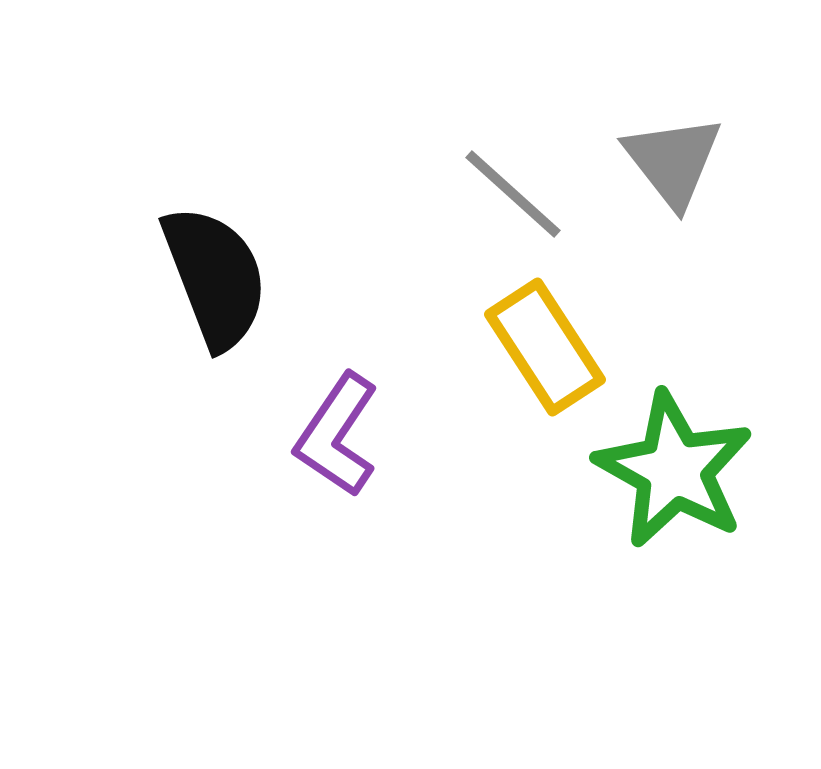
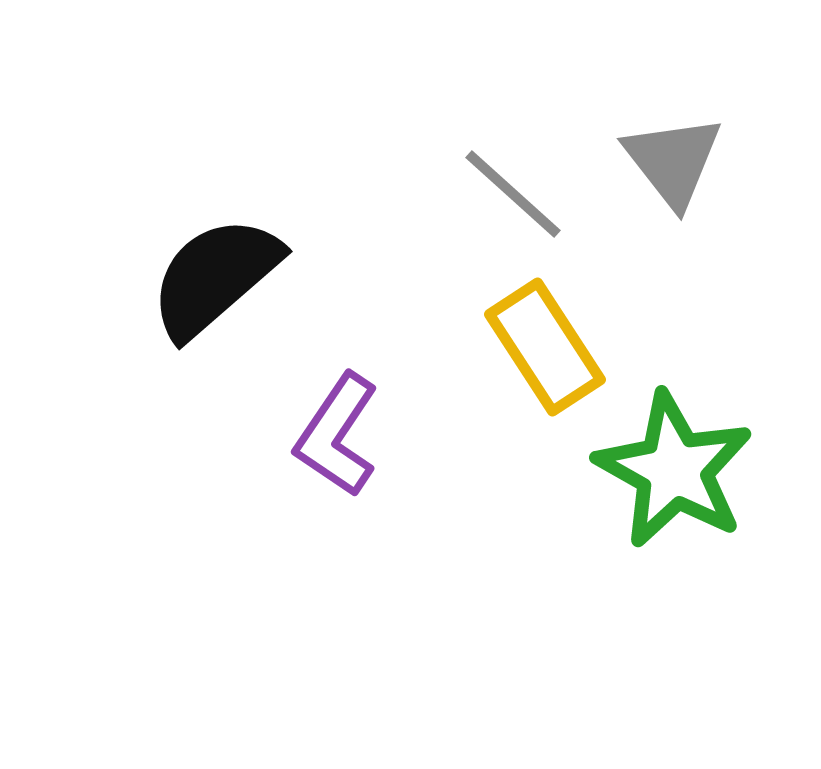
black semicircle: rotated 110 degrees counterclockwise
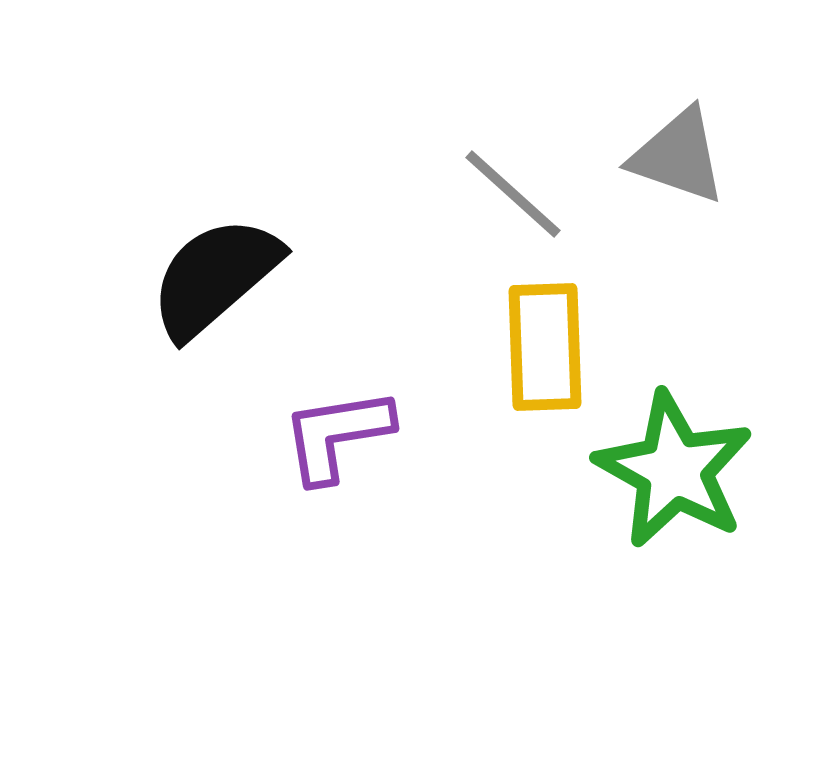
gray triangle: moved 5 px right, 5 px up; rotated 33 degrees counterclockwise
yellow rectangle: rotated 31 degrees clockwise
purple L-shape: rotated 47 degrees clockwise
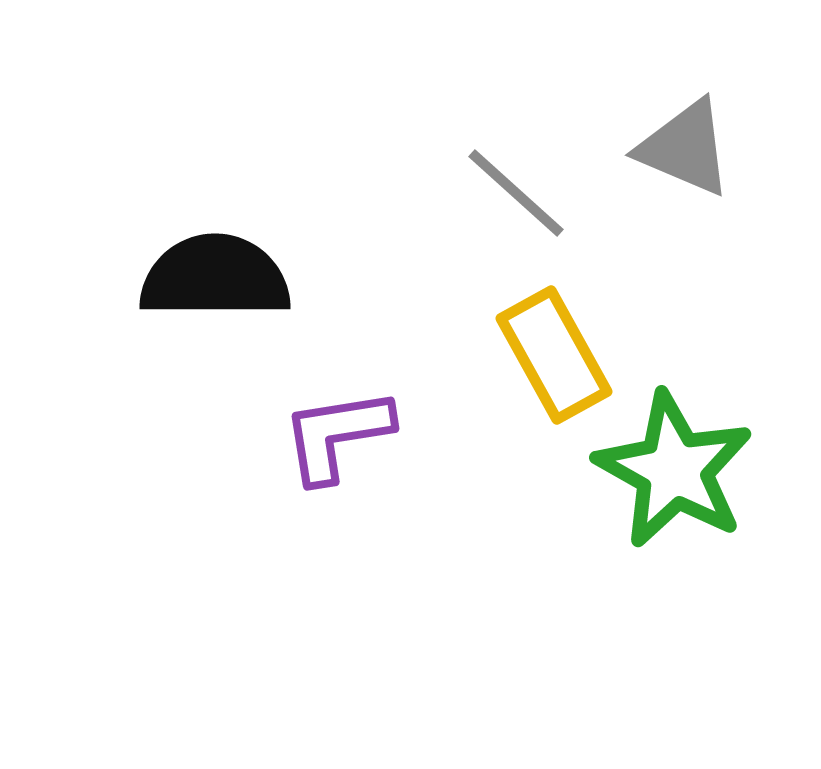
gray triangle: moved 7 px right, 8 px up; rotated 4 degrees clockwise
gray line: moved 3 px right, 1 px up
black semicircle: rotated 41 degrees clockwise
yellow rectangle: moved 9 px right, 8 px down; rotated 27 degrees counterclockwise
